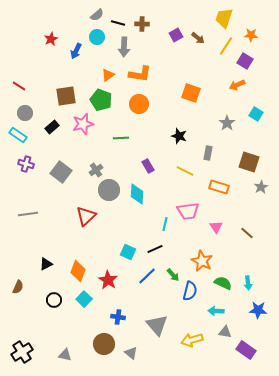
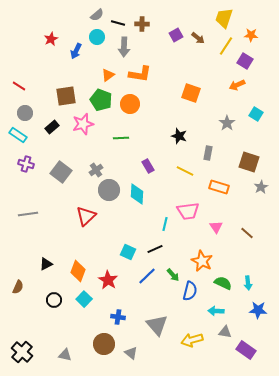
orange circle at (139, 104): moved 9 px left
black cross at (22, 352): rotated 15 degrees counterclockwise
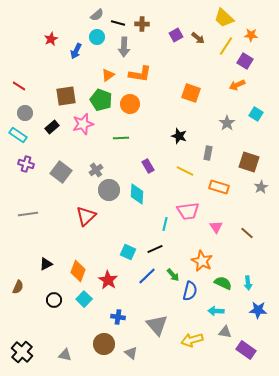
yellow trapezoid at (224, 18): rotated 65 degrees counterclockwise
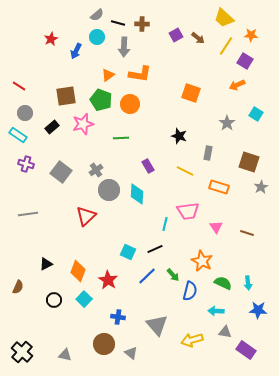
brown line at (247, 233): rotated 24 degrees counterclockwise
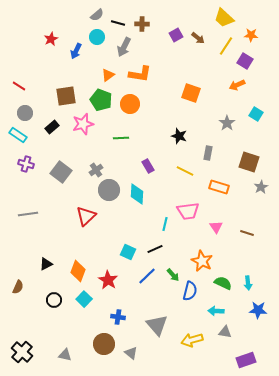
gray arrow at (124, 47): rotated 24 degrees clockwise
purple rectangle at (246, 350): moved 10 px down; rotated 54 degrees counterclockwise
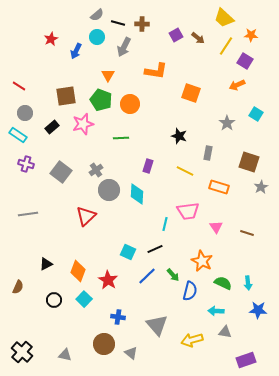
orange L-shape at (140, 74): moved 16 px right, 3 px up
orange triangle at (108, 75): rotated 24 degrees counterclockwise
purple rectangle at (148, 166): rotated 48 degrees clockwise
